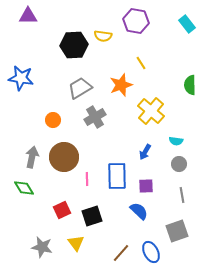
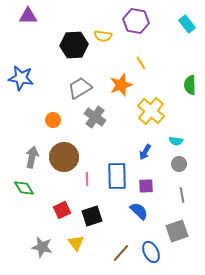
gray cross: rotated 25 degrees counterclockwise
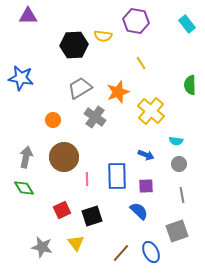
orange star: moved 3 px left, 7 px down
blue arrow: moved 1 px right, 3 px down; rotated 98 degrees counterclockwise
gray arrow: moved 6 px left
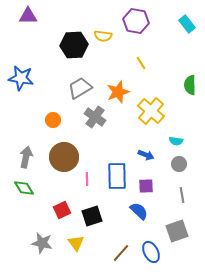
gray star: moved 4 px up
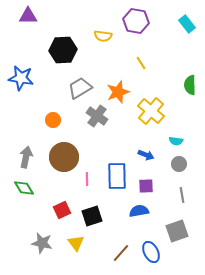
black hexagon: moved 11 px left, 5 px down
gray cross: moved 2 px right, 1 px up
blue semicircle: rotated 54 degrees counterclockwise
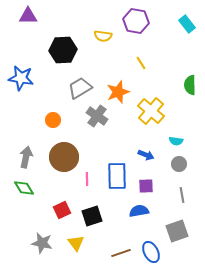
brown line: rotated 30 degrees clockwise
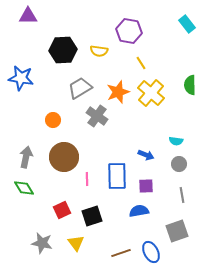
purple hexagon: moved 7 px left, 10 px down
yellow semicircle: moved 4 px left, 15 px down
yellow cross: moved 18 px up
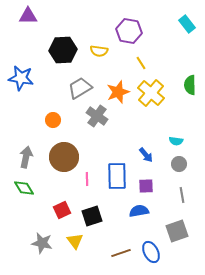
blue arrow: rotated 28 degrees clockwise
yellow triangle: moved 1 px left, 2 px up
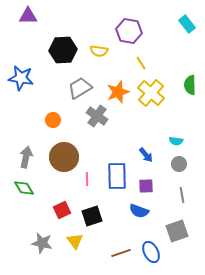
blue semicircle: rotated 150 degrees counterclockwise
